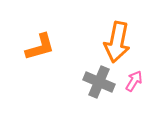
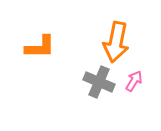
orange arrow: moved 1 px left
orange L-shape: rotated 16 degrees clockwise
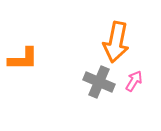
orange L-shape: moved 17 px left, 12 px down
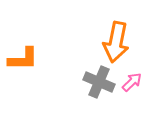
pink arrow: moved 2 px left, 1 px down; rotated 15 degrees clockwise
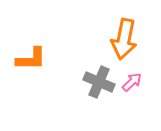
orange arrow: moved 8 px right, 3 px up
orange L-shape: moved 8 px right
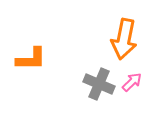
gray cross: moved 2 px down
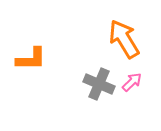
orange arrow: rotated 138 degrees clockwise
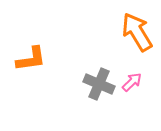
orange arrow: moved 13 px right, 7 px up
orange L-shape: rotated 8 degrees counterclockwise
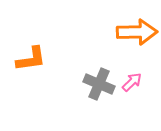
orange arrow: rotated 120 degrees clockwise
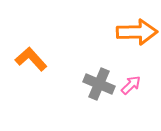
orange L-shape: rotated 124 degrees counterclockwise
pink arrow: moved 1 px left, 3 px down
